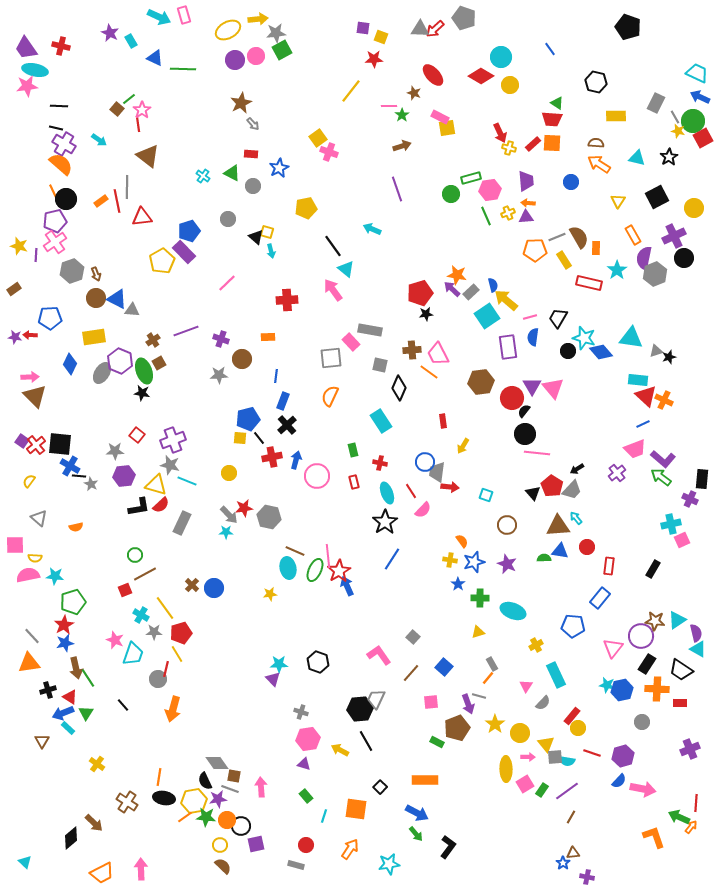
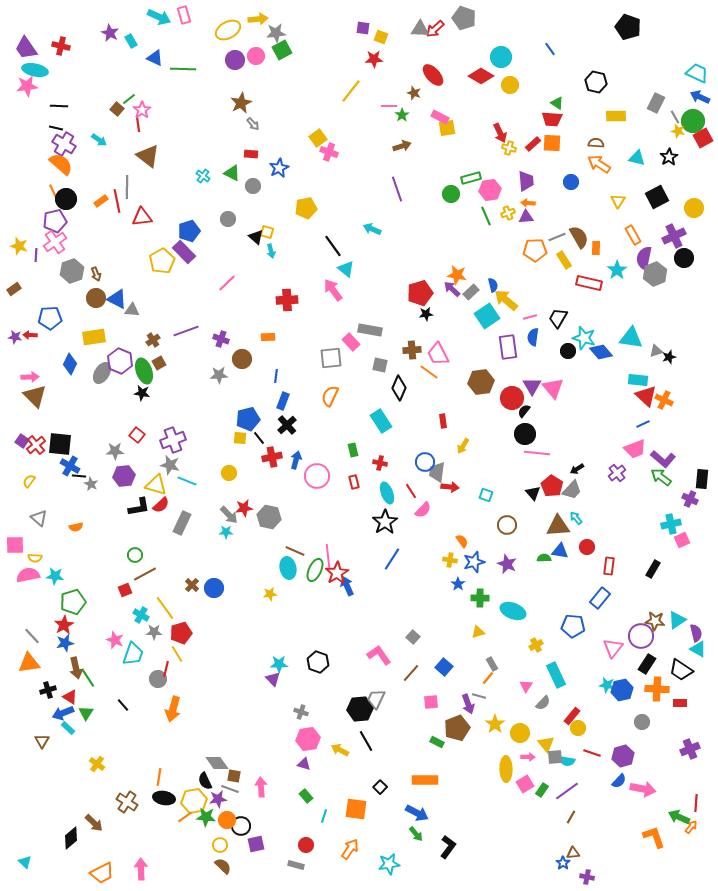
red star at (339, 571): moved 2 px left, 2 px down
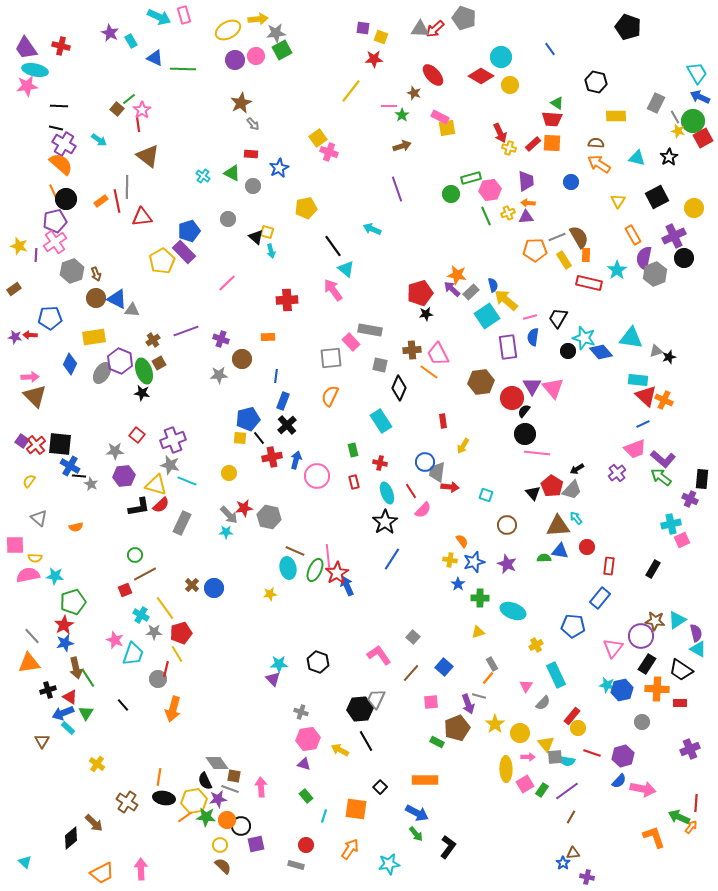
cyan trapezoid at (697, 73): rotated 35 degrees clockwise
orange rectangle at (596, 248): moved 10 px left, 7 px down
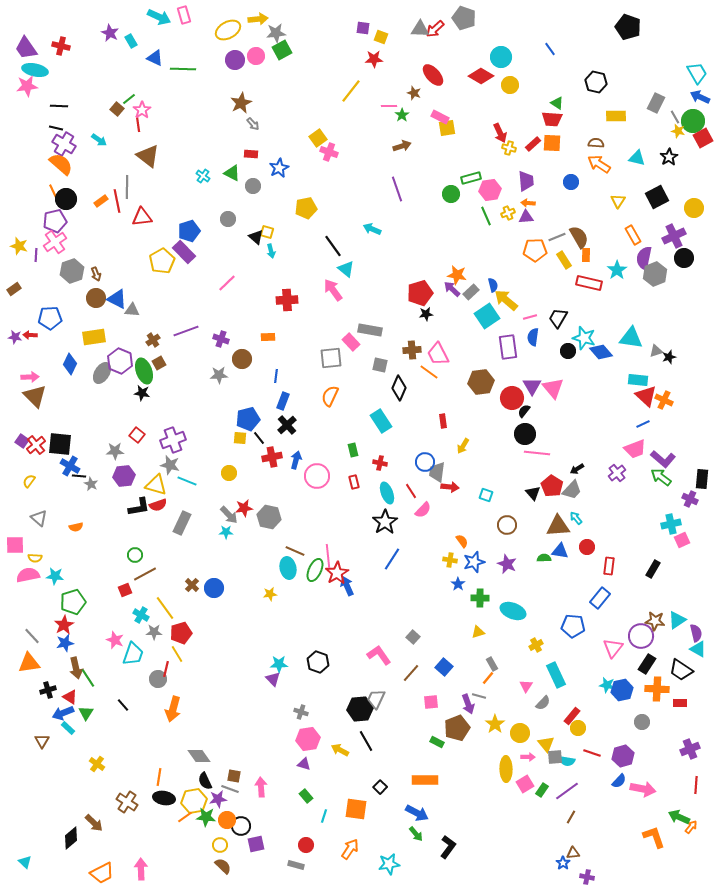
red semicircle at (161, 505): moved 3 px left; rotated 24 degrees clockwise
gray diamond at (217, 763): moved 18 px left, 7 px up
red line at (696, 803): moved 18 px up
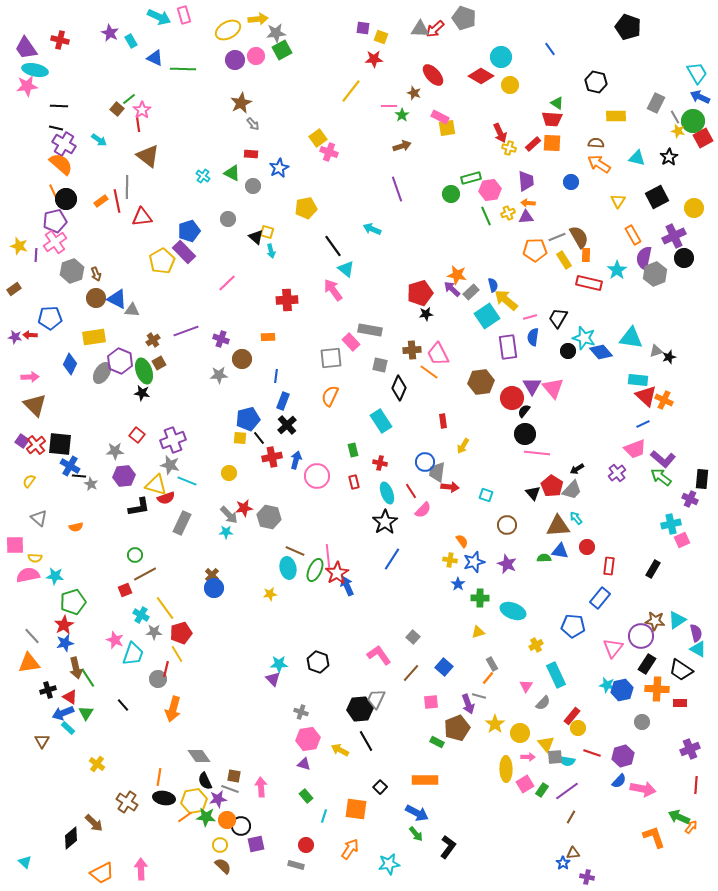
red cross at (61, 46): moved 1 px left, 6 px up
brown triangle at (35, 396): moved 9 px down
red semicircle at (158, 505): moved 8 px right, 7 px up
brown cross at (192, 585): moved 20 px right, 10 px up
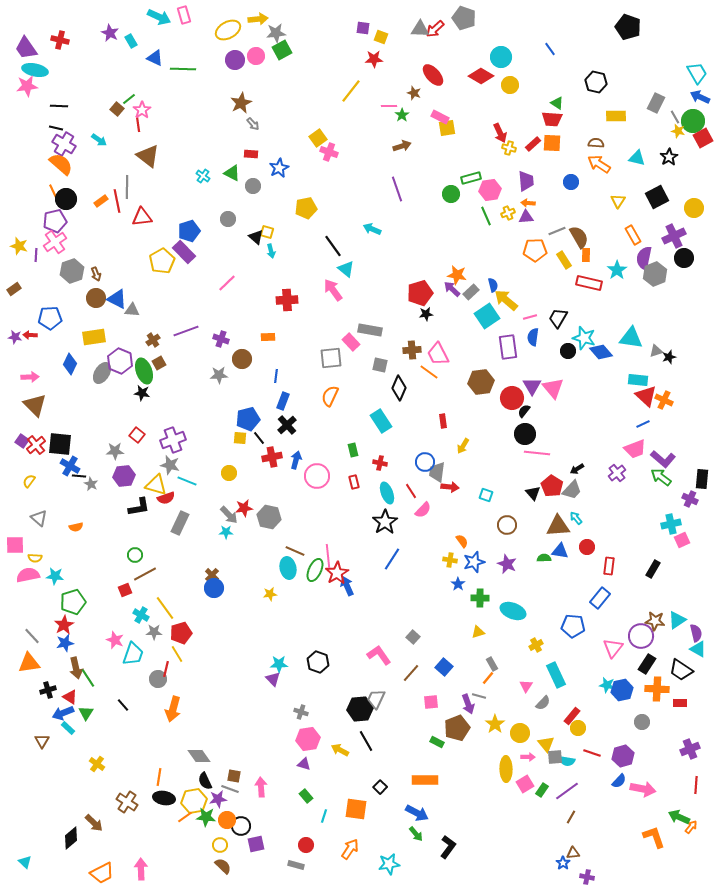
gray line at (557, 237): moved 6 px up
gray rectangle at (182, 523): moved 2 px left
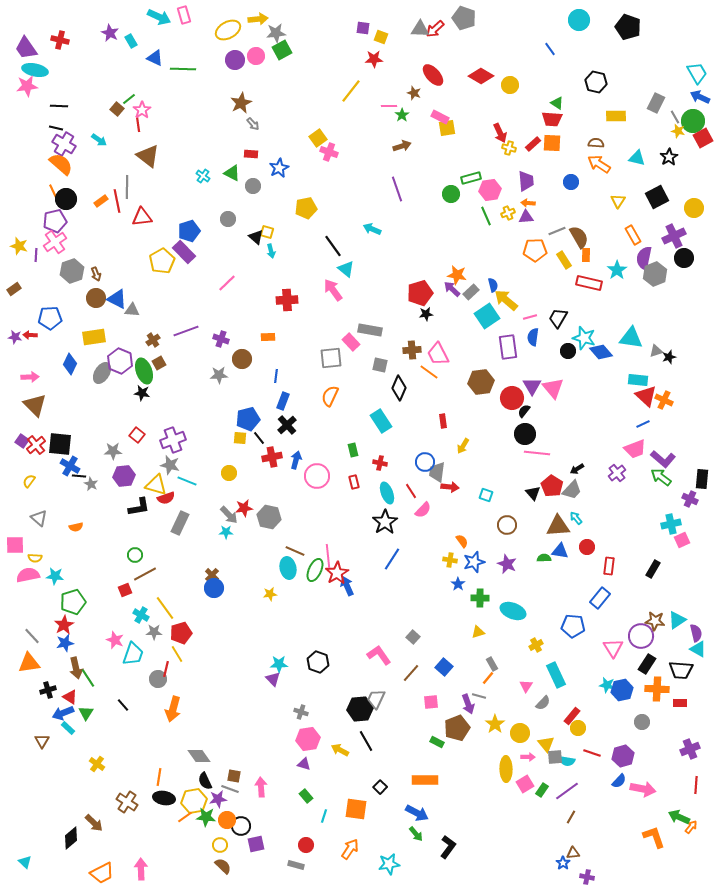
cyan circle at (501, 57): moved 78 px right, 37 px up
gray star at (115, 451): moved 2 px left
pink triangle at (613, 648): rotated 10 degrees counterclockwise
black trapezoid at (681, 670): rotated 30 degrees counterclockwise
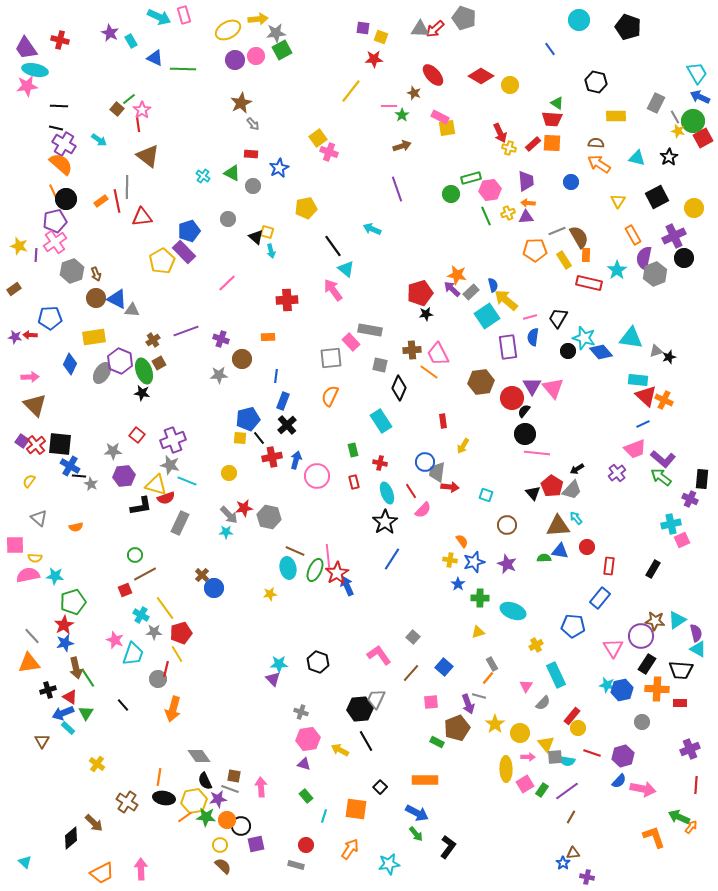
black L-shape at (139, 507): moved 2 px right, 1 px up
brown cross at (212, 575): moved 10 px left
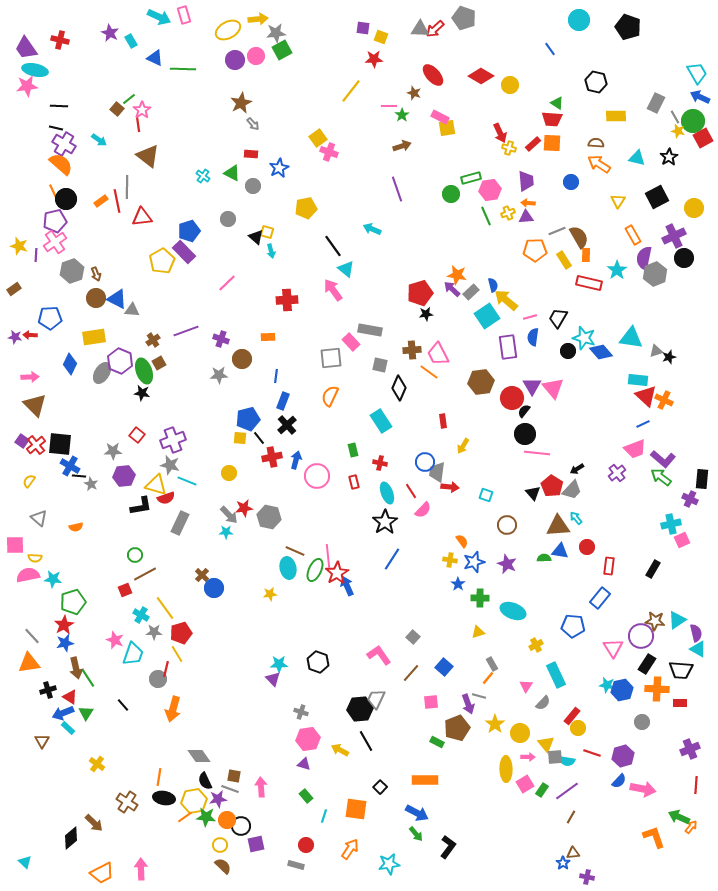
cyan star at (55, 576): moved 2 px left, 3 px down
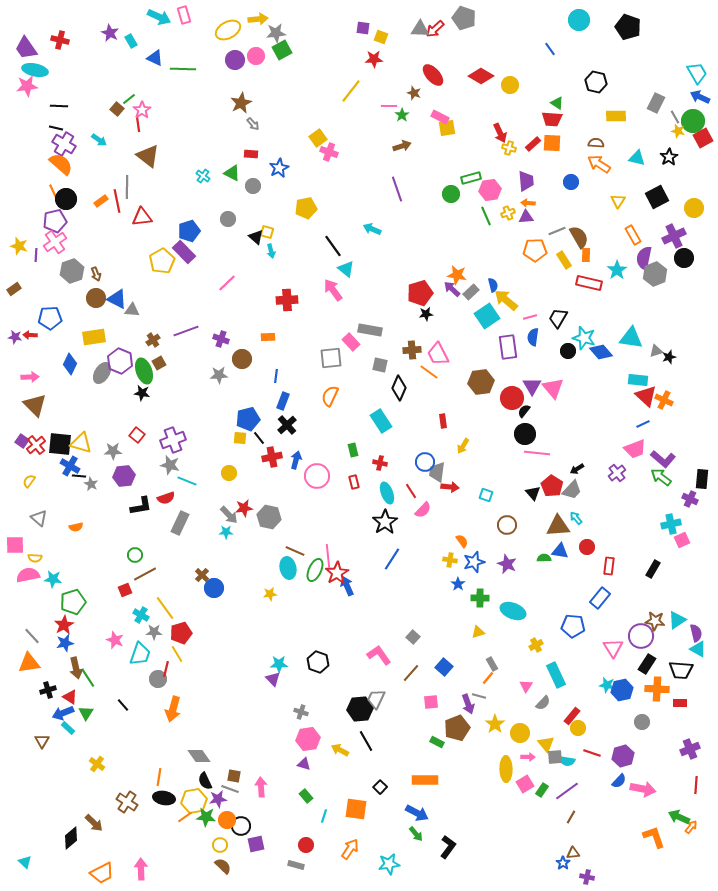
yellow triangle at (156, 485): moved 75 px left, 42 px up
cyan trapezoid at (133, 654): moved 7 px right
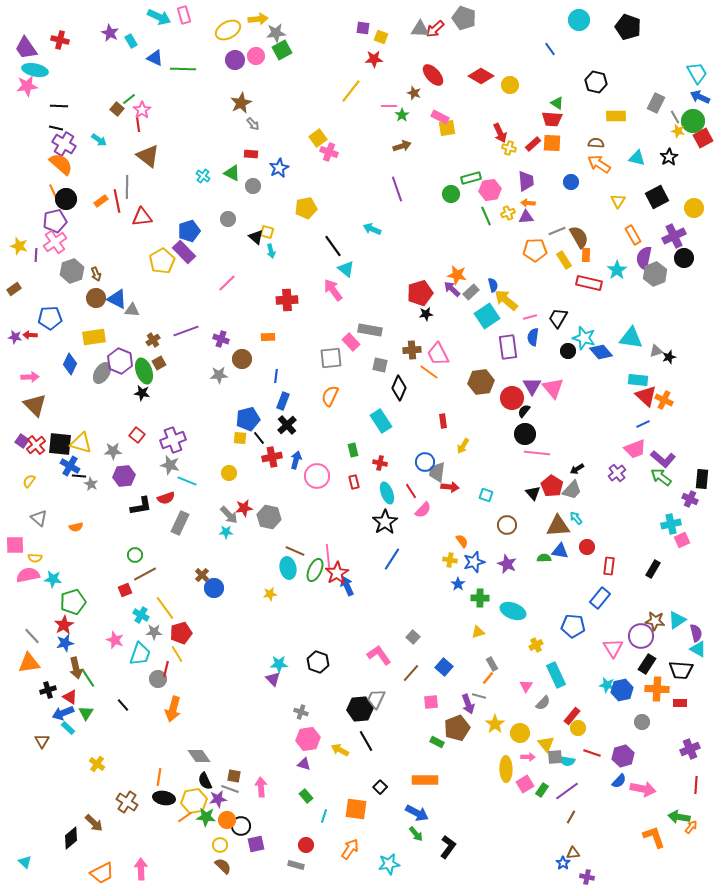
green arrow at (679, 817): rotated 15 degrees counterclockwise
